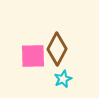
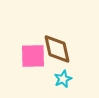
brown diamond: rotated 40 degrees counterclockwise
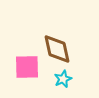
pink square: moved 6 px left, 11 px down
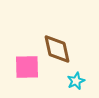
cyan star: moved 13 px right, 2 px down
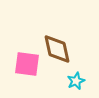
pink square: moved 3 px up; rotated 8 degrees clockwise
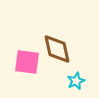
pink square: moved 2 px up
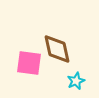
pink square: moved 2 px right, 1 px down
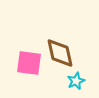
brown diamond: moved 3 px right, 4 px down
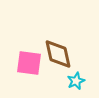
brown diamond: moved 2 px left, 1 px down
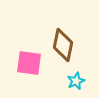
brown diamond: moved 5 px right, 9 px up; rotated 24 degrees clockwise
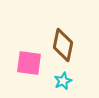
cyan star: moved 13 px left
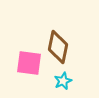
brown diamond: moved 5 px left, 2 px down
